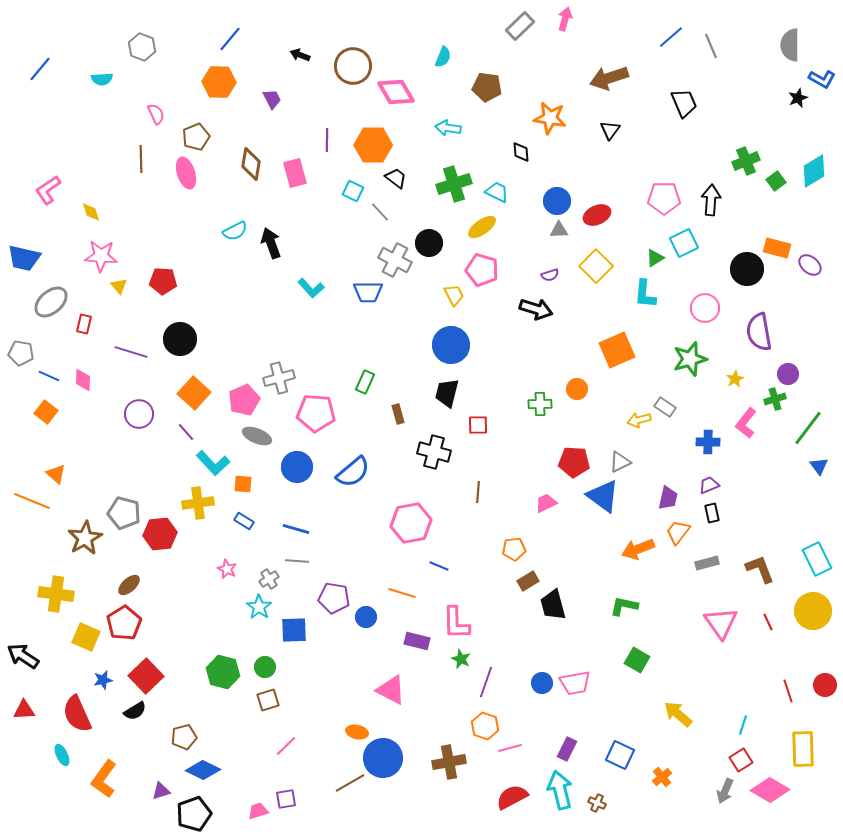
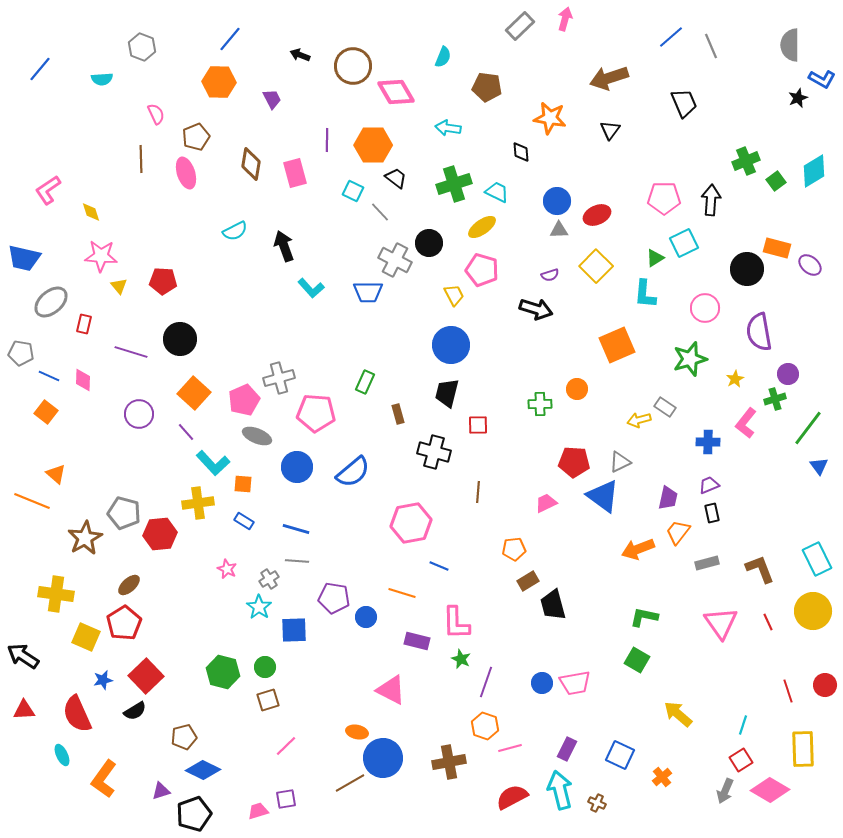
black arrow at (271, 243): moved 13 px right, 3 px down
orange square at (617, 350): moved 5 px up
green L-shape at (624, 606): moved 20 px right, 11 px down
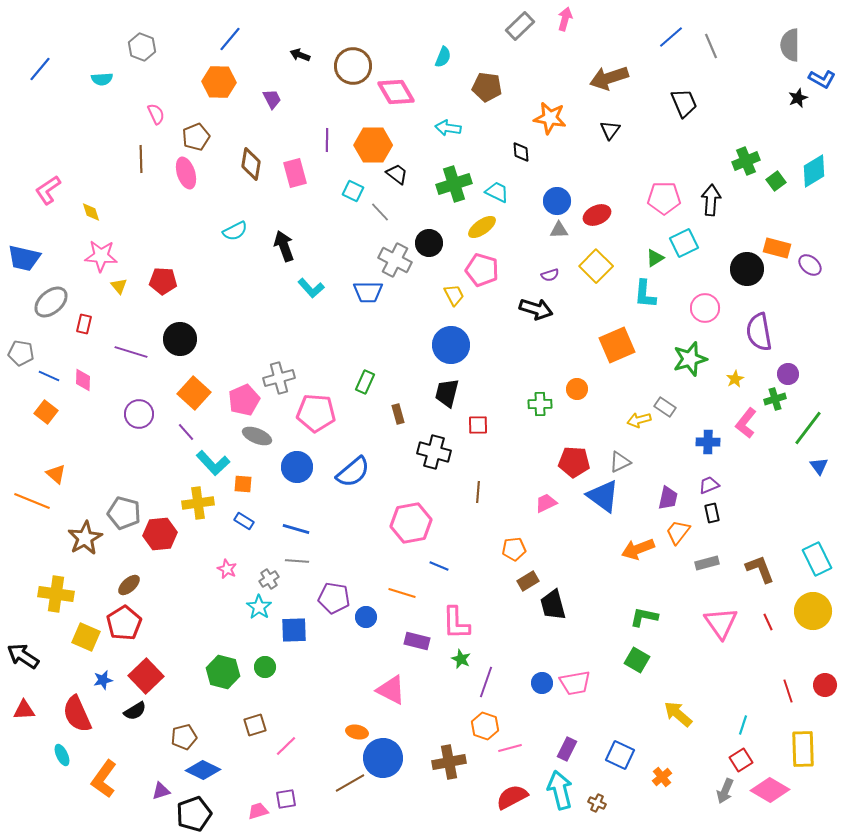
black trapezoid at (396, 178): moved 1 px right, 4 px up
brown square at (268, 700): moved 13 px left, 25 px down
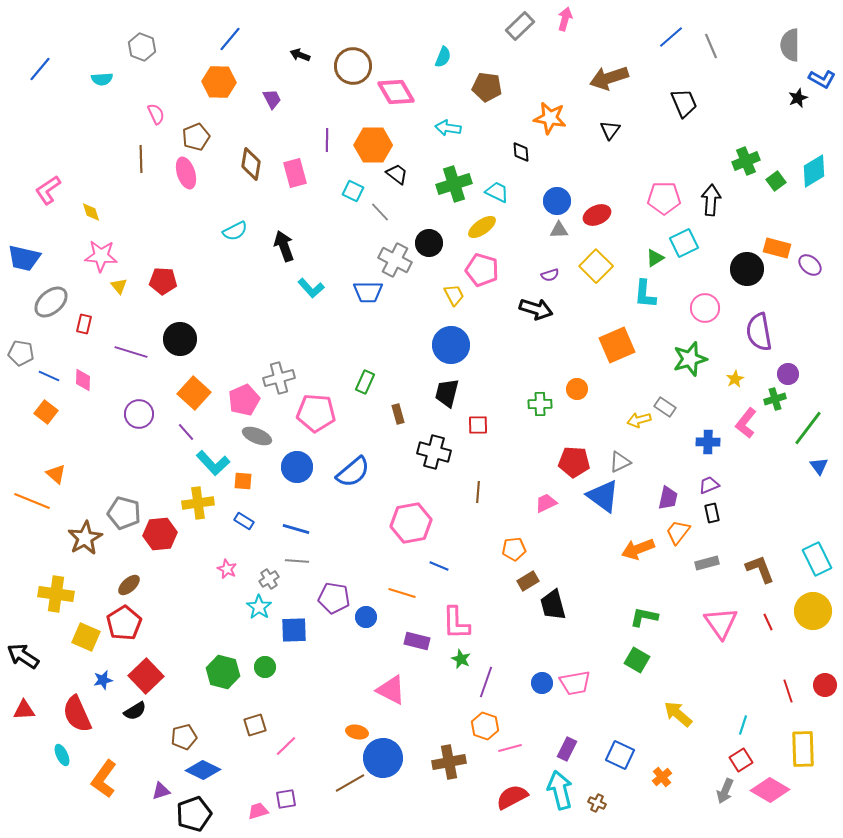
orange square at (243, 484): moved 3 px up
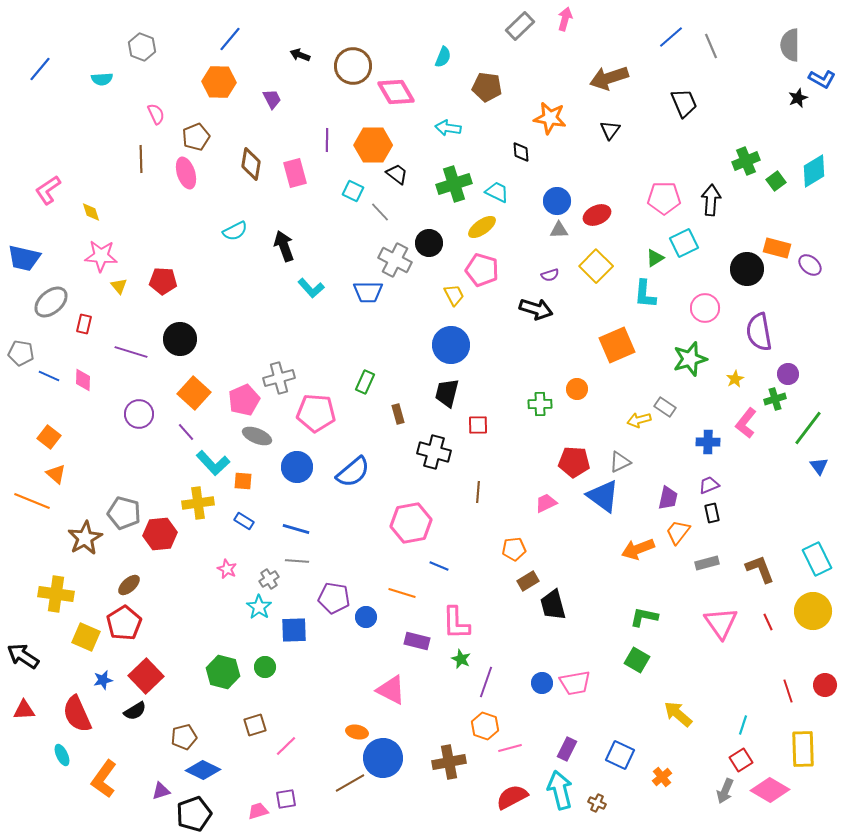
orange square at (46, 412): moved 3 px right, 25 px down
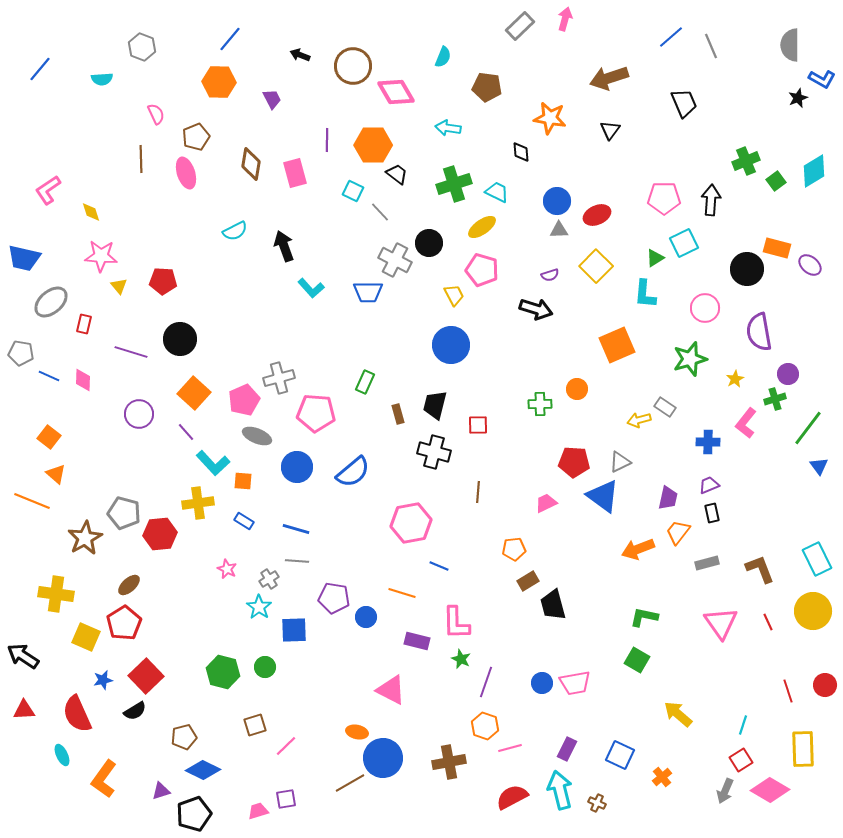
black trapezoid at (447, 393): moved 12 px left, 12 px down
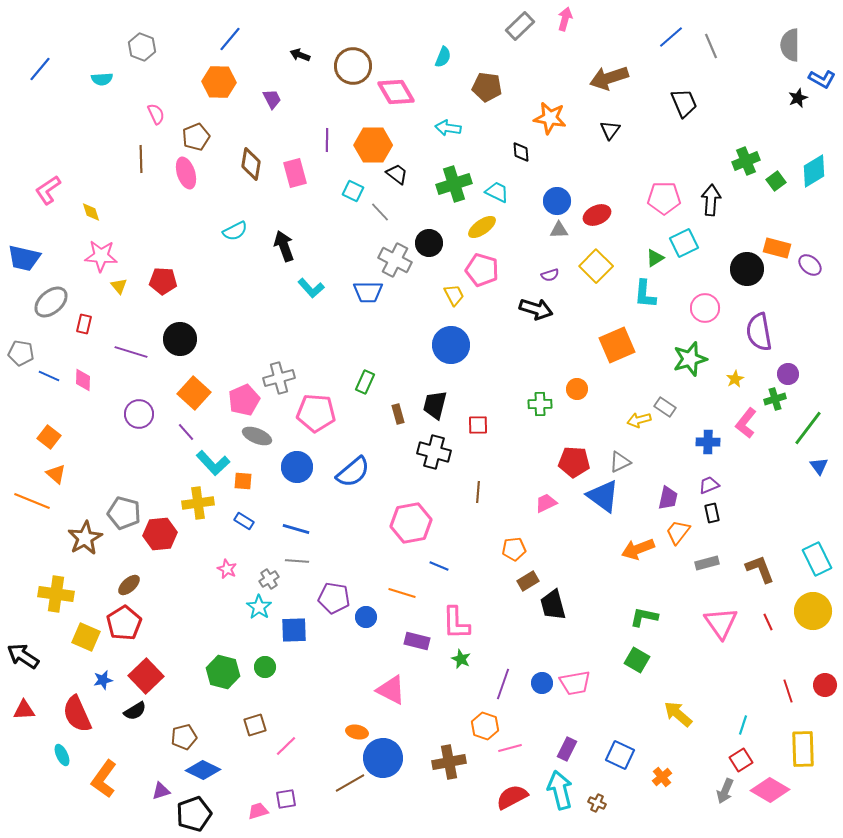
purple line at (486, 682): moved 17 px right, 2 px down
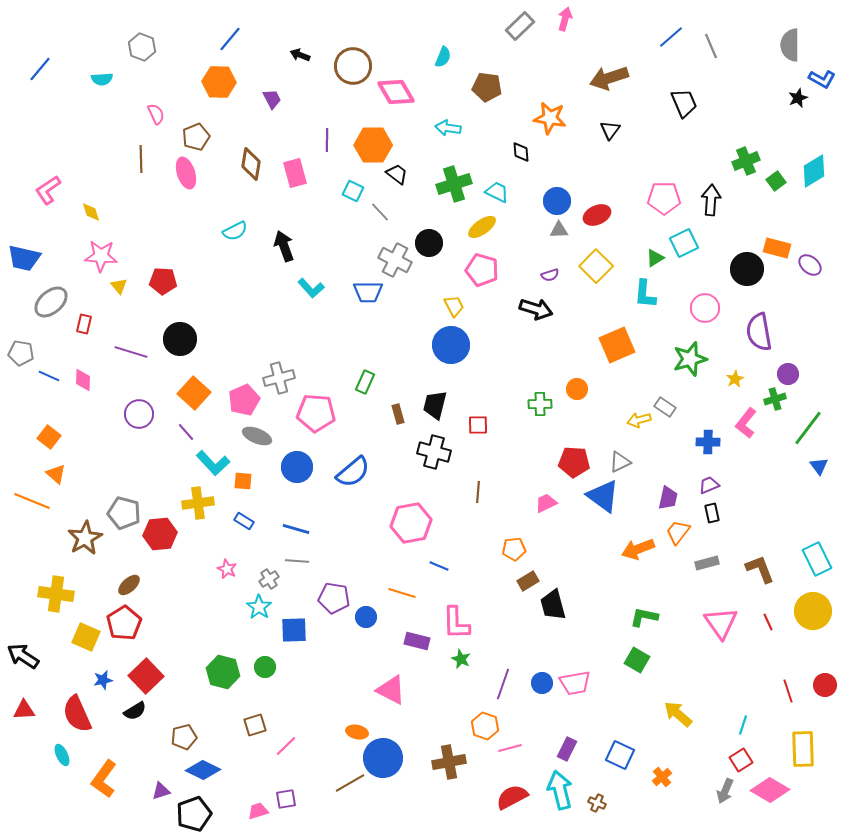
yellow trapezoid at (454, 295): moved 11 px down
